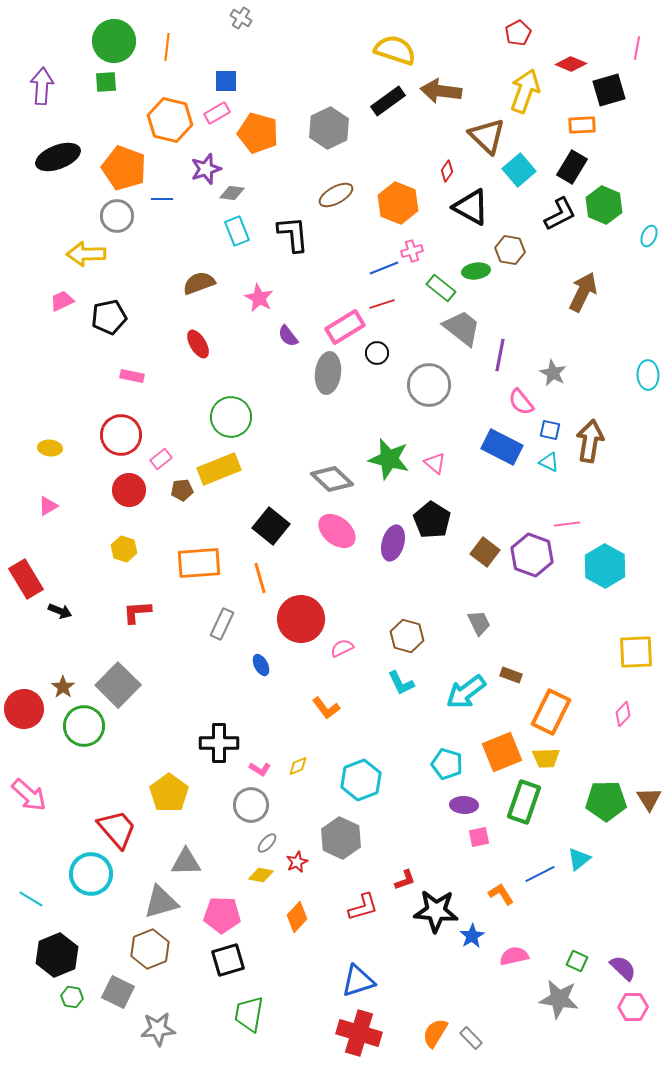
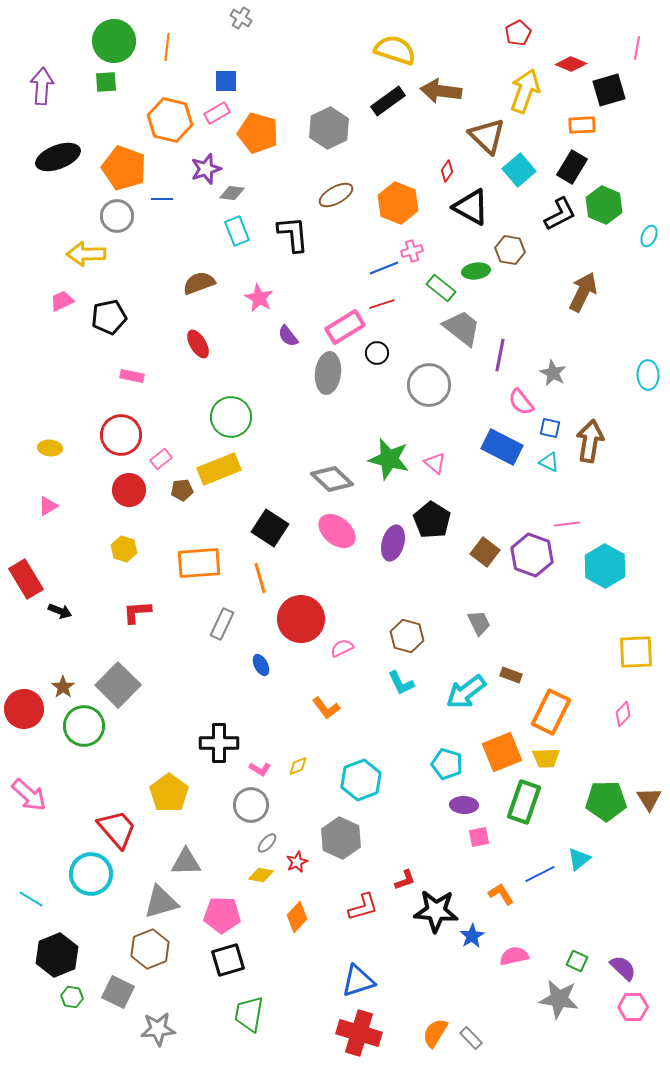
blue square at (550, 430): moved 2 px up
black square at (271, 526): moved 1 px left, 2 px down; rotated 6 degrees counterclockwise
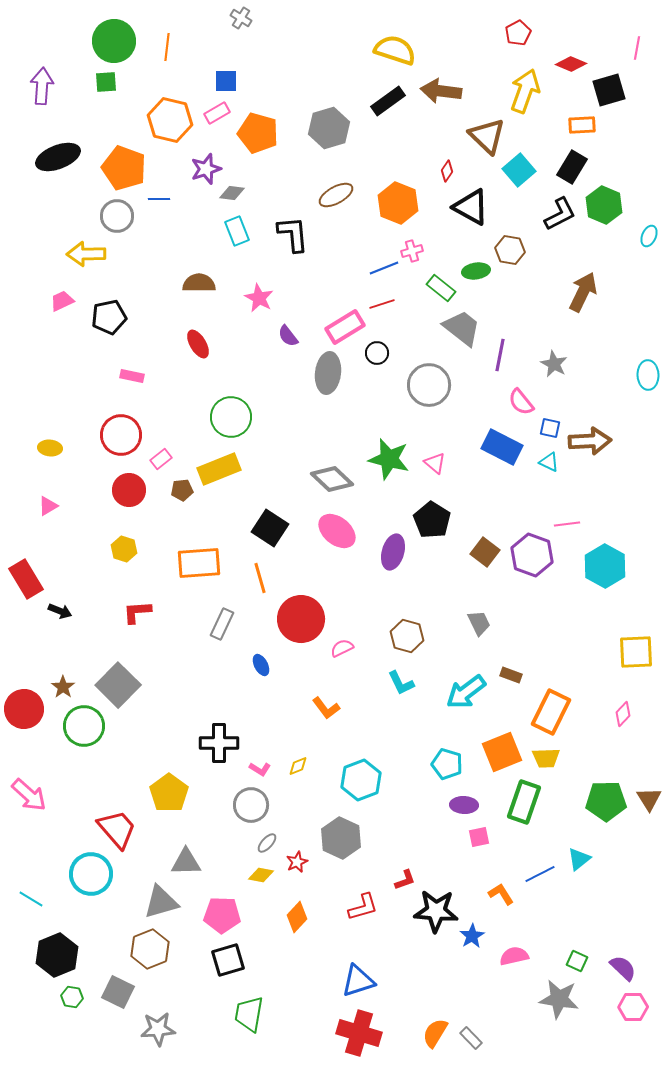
gray hexagon at (329, 128): rotated 9 degrees clockwise
blue line at (162, 199): moved 3 px left
brown semicircle at (199, 283): rotated 20 degrees clockwise
gray star at (553, 373): moved 1 px right, 9 px up
brown arrow at (590, 441): rotated 78 degrees clockwise
purple ellipse at (393, 543): moved 9 px down
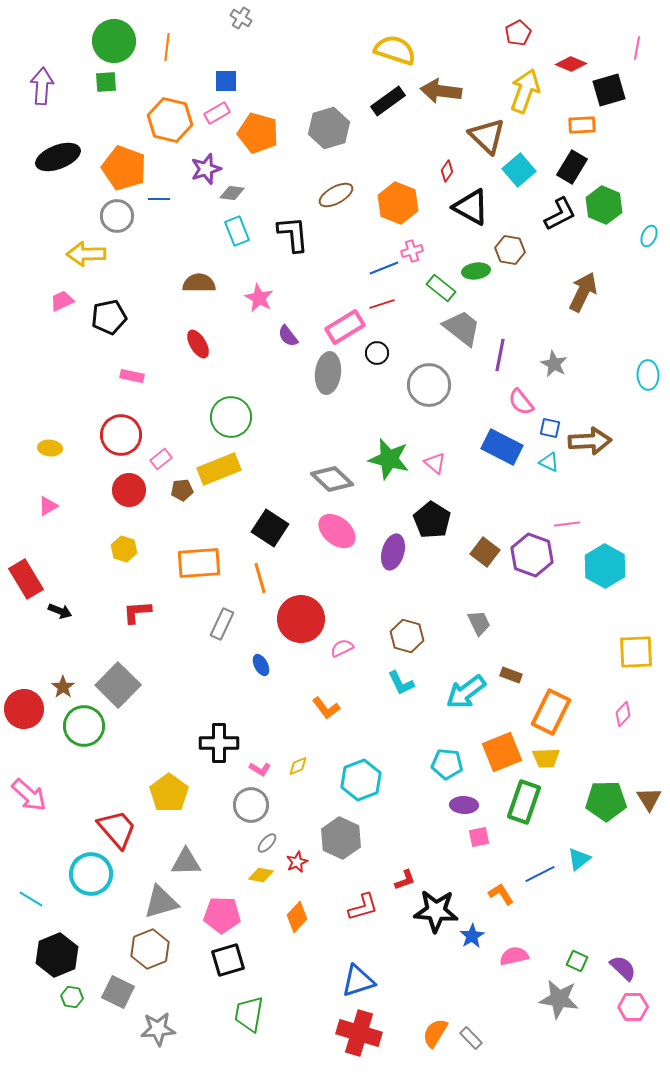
cyan pentagon at (447, 764): rotated 12 degrees counterclockwise
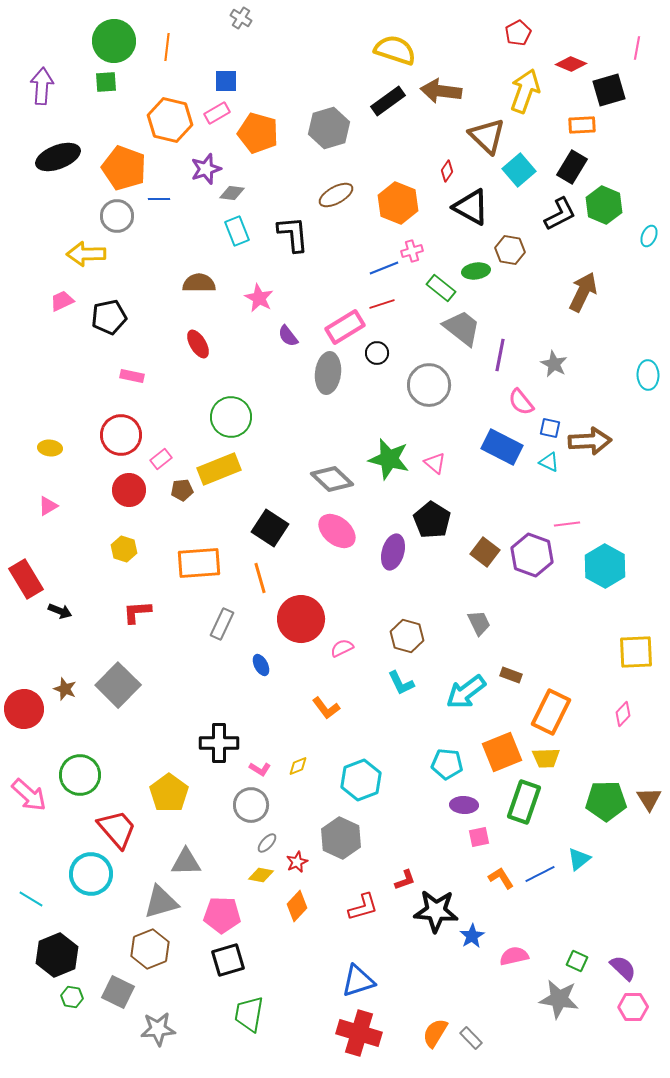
brown star at (63, 687): moved 2 px right, 2 px down; rotated 15 degrees counterclockwise
green circle at (84, 726): moved 4 px left, 49 px down
orange L-shape at (501, 894): moved 16 px up
orange diamond at (297, 917): moved 11 px up
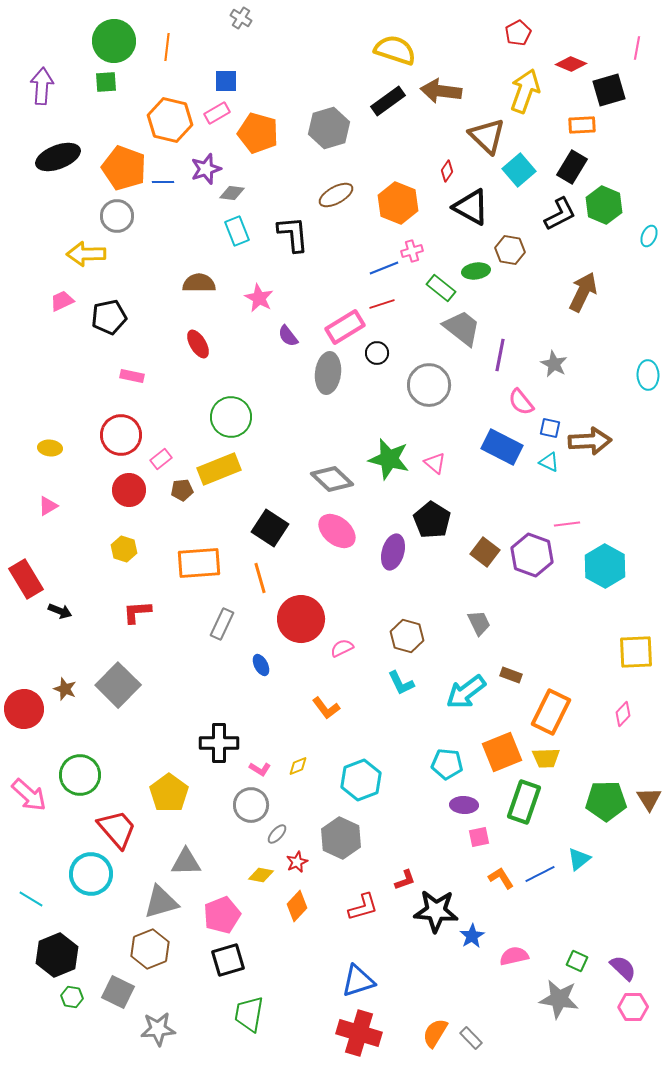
blue line at (159, 199): moved 4 px right, 17 px up
gray ellipse at (267, 843): moved 10 px right, 9 px up
pink pentagon at (222, 915): rotated 24 degrees counterclockwise
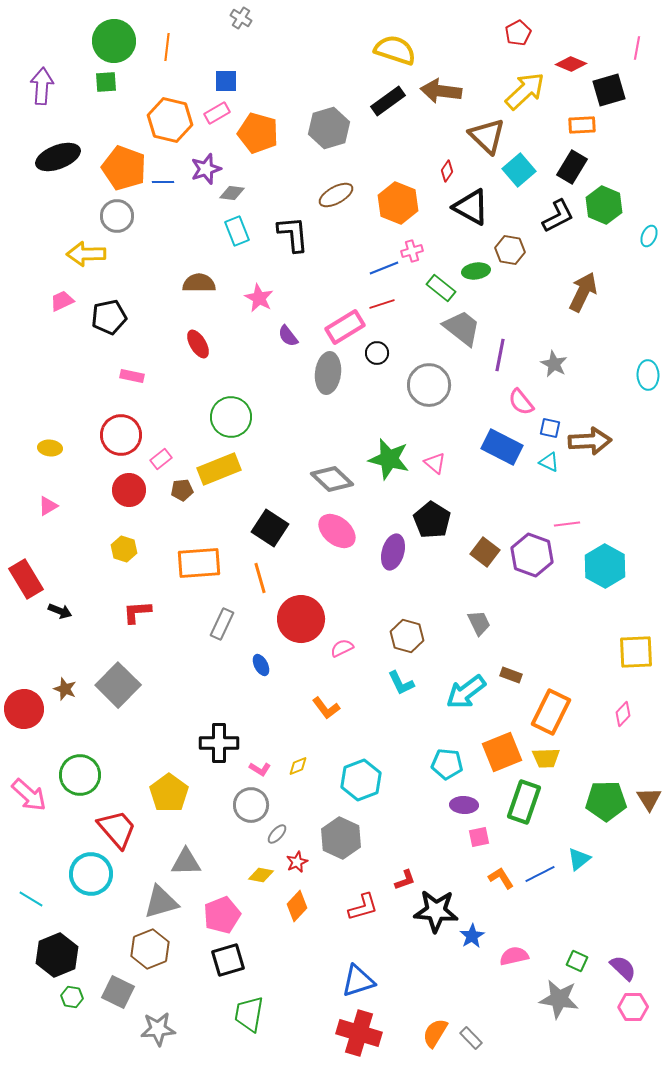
yellow arrow at (525, 91): rotated 27 degrees clockwise
black L-shape at (560, 214): moved 2 px left, 2 px down
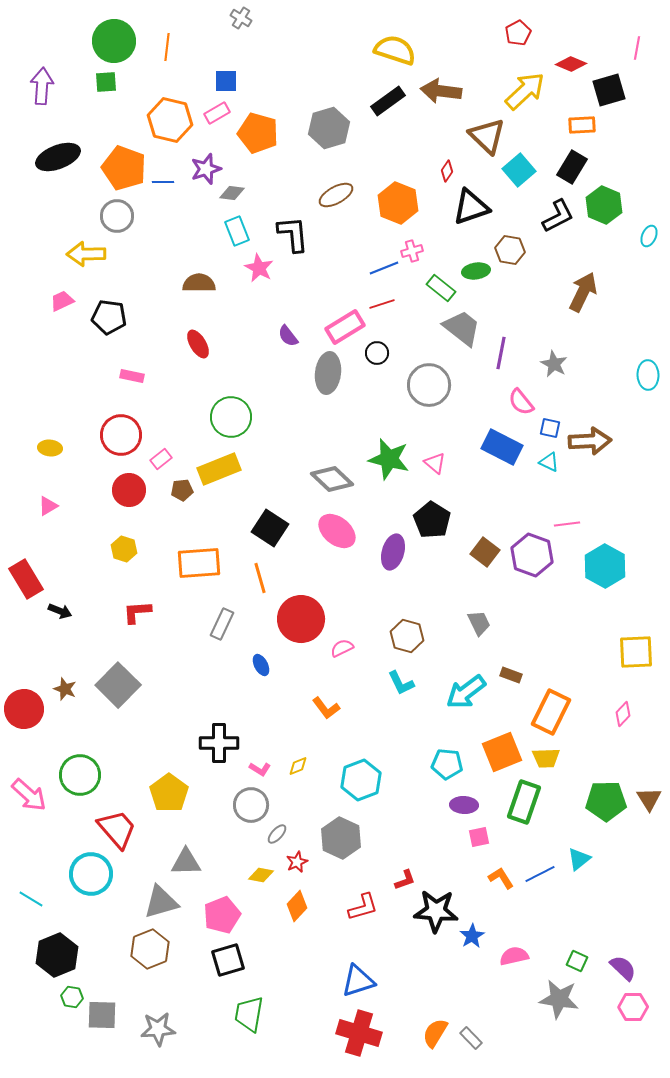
black triangle at (471, 207): rotated 48 degrees counterclockwise
pink star at (259, 298): moved 30 px up
black pentagon at (109, 317): rotated 20 degrees clockwise
purple line at (500, 355): moved 1 px right, 2 px up
gray square at (118, 992): moved 16 px left, 23 px down; rotated 24 degrees counterclockwise
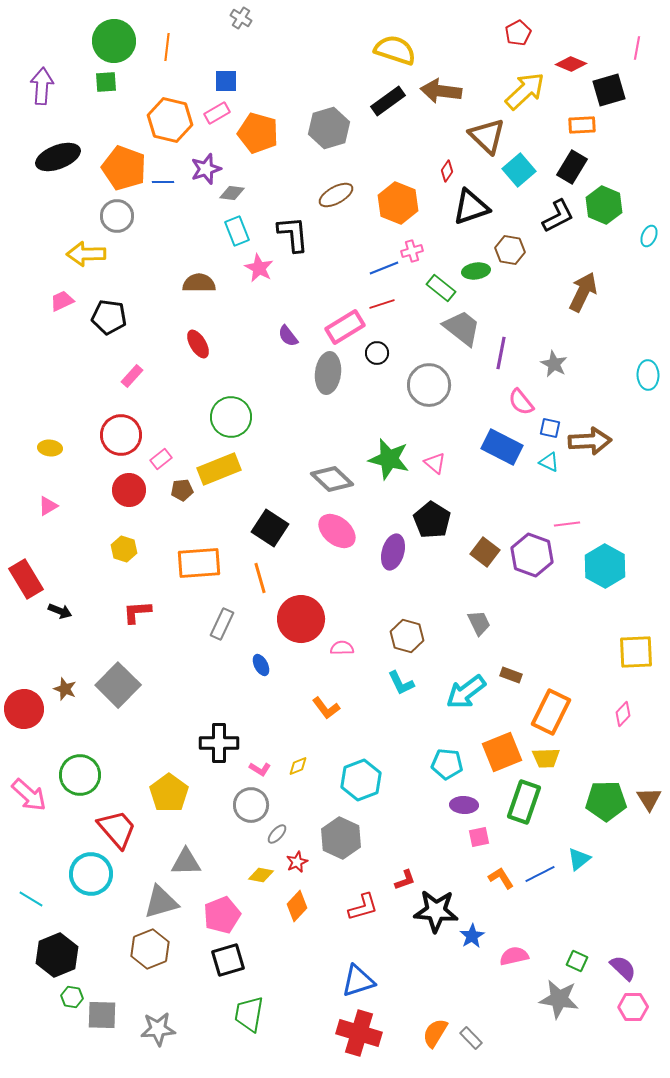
pink rectangle at (132, 376): rotated 60 degrees counterclockwise
pink semicircle at (342, 648): rotated 25 degrees clockwise
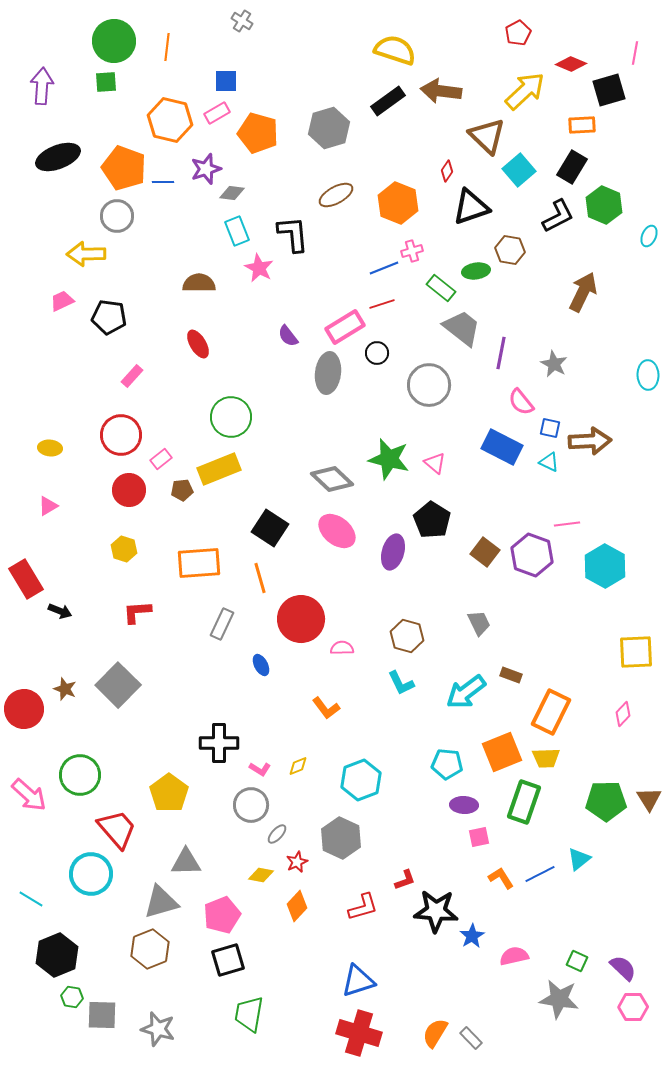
gray cross at (241, 18): moved 1 px right, 3 px down
pink line at (637, 48): moved 2 px left, 5 px down
gray star at (158, 1029): rotated 20 degrees clockwise
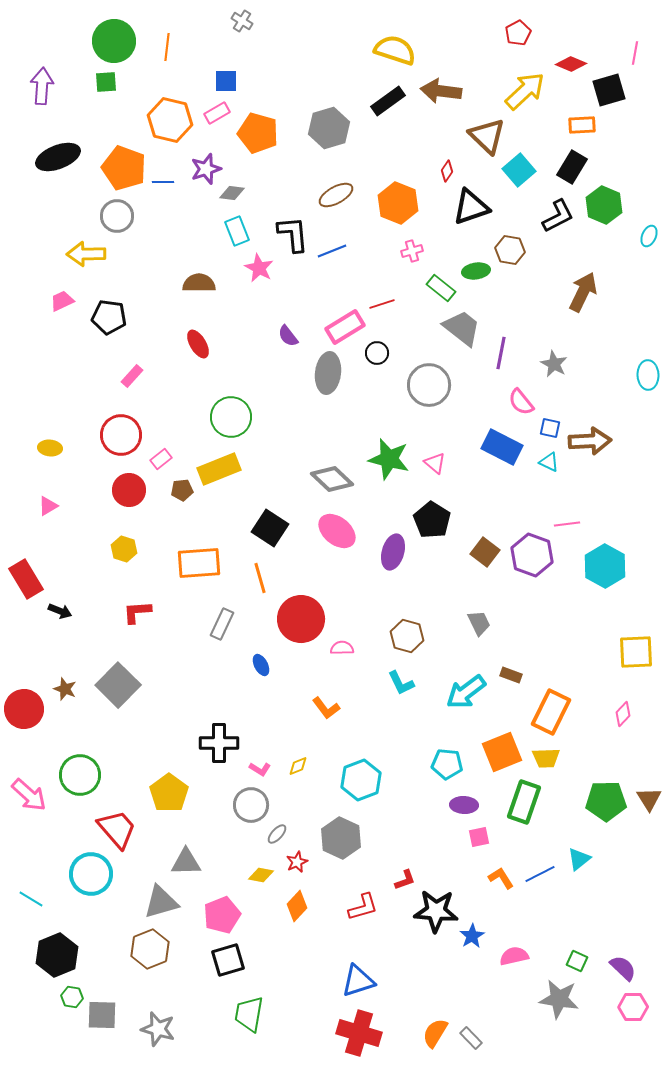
blue line at (384, 268): moved 52 px left, 17 px up
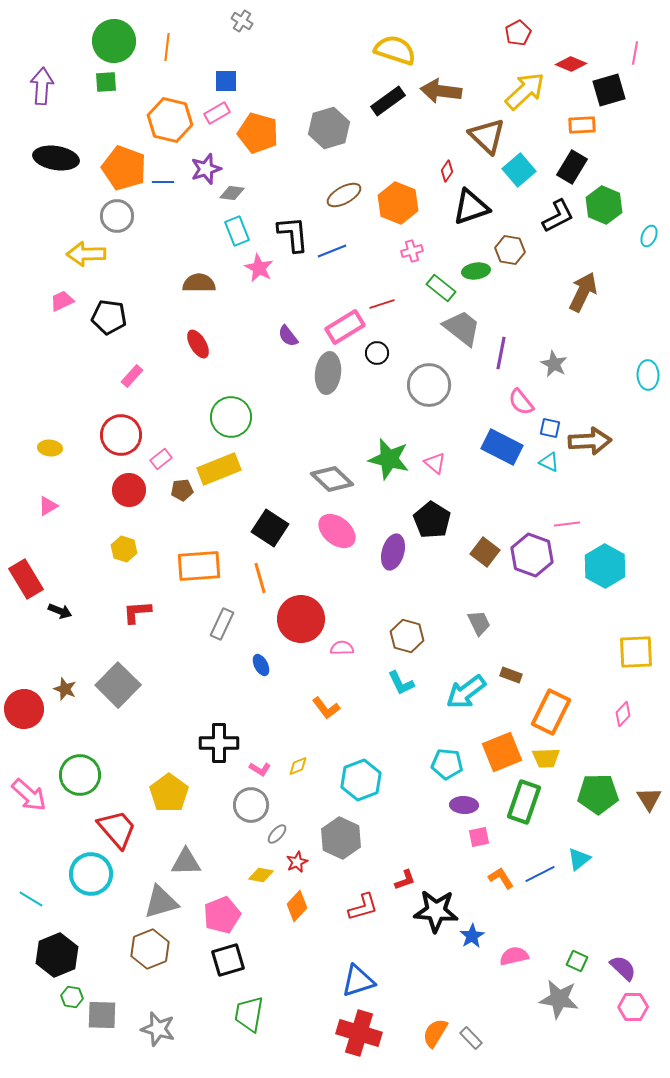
black ellipse at (58, 157): moved 2 px left, 1 px down; rotated 30 degrees clockwise
brown ellipse at (336, 195): moved 8 px right
orange rectangle at (199, 563): moved 3 px down
green pentagon at (606, 801): moved 8 px left, 7 px up
